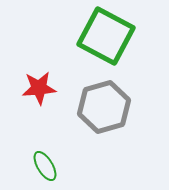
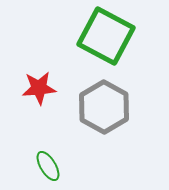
gray hexagon: rotated 15 degrees counterclockwise
green ellipse: moved 3 px right
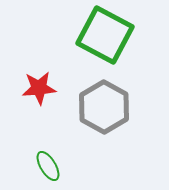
green square: moved 1 px left, 1 px up
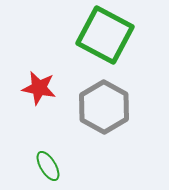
red star: rotated 16 degrees clockwise
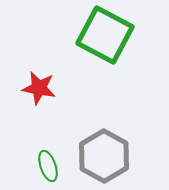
gray hexagon: moved 49 px down
green ellipse: rotated 12 degrees clockwise
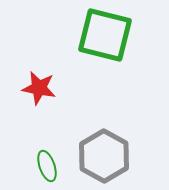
green square: rotated 14 degrees counterclockwise
green ellipse: moved 1 px left
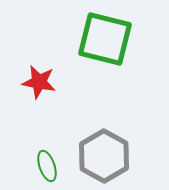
green square: moved 4 px down
red star: moved 6 px up
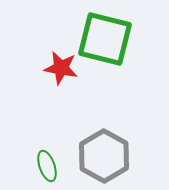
red star: moved 22 px right, 14 px up
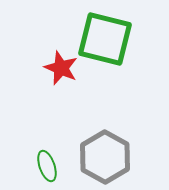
red star: rotated 12 degrees clockwise
gray hexagon: moved 1 px right, 1 px down
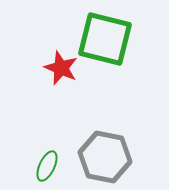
gray hexagon: rotated 18 degrees counterclockwise
green ellipse: rotated 44 degrees clockwise
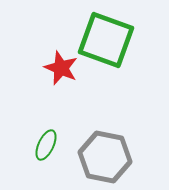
green square: moved 1 px right, 1 px down; rotated 6 degrees clockwise
green ellipse: moved 1 px left, 21 px up
